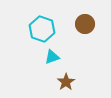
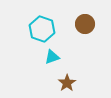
brown star: moved 1 px right, 1 px down
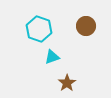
brown circle: moved 1 px right, 2 px down
cyan hexagon: moved 3 px left
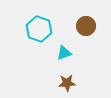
cyan triangle: moved 12 px right, 4 px up
brown star: rotated 30 degrees clockwise
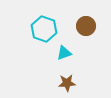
cyan hexagon: moved 5 px right
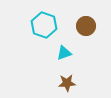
cyan hexagon: moved 4 px up
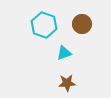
brown circle: moved 4 px left, 2 px up
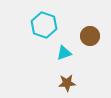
brown circle: moved 8 px right, 12 px down
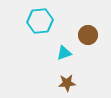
cyan hexagon: moved 4 px left, 4 px up; rotated 25 degrees counterclockwise
brown circle: moved 2 px left, 1 px up
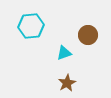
cyan hexagon: moved 9 px left, 5 px down
brown star: rotated 24 degrees counterclockwise
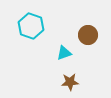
cyan hexagon: rotated 25 degrees clockwise
brown star: moved 3 px right, 1 px up; rotated 24 degrees clockwise
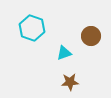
cyan hexagon: moved 1 px right, 2 px down
brown circle: moved 3 px right, 1 px down
